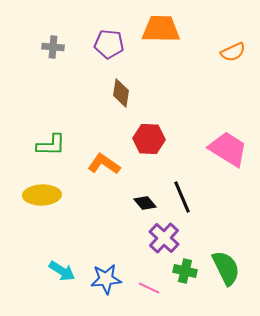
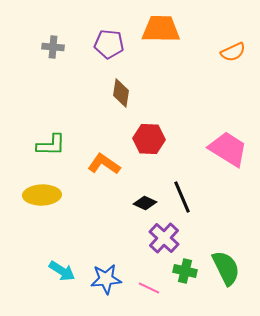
black diamond: rotated 25 degrees counterclockwise
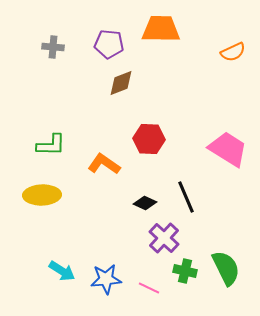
brown diamond: moved 10 px up; rotated 60 degrees clockwise
black line: moved 4 px right
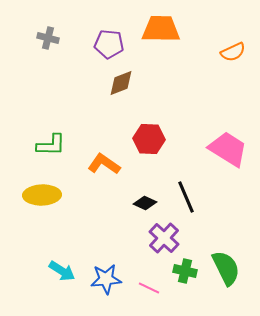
gray cross: moved 5 px left, 9 px up; rotated 10 degrees clockwise
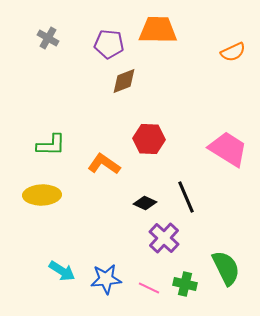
orange trapezoid: moved 3 px left, 1 px down
gray cross: rotated 15 degrees clockwise
brown diamond: moved 3 px right, 2 px up
green cross: moved 13 px down
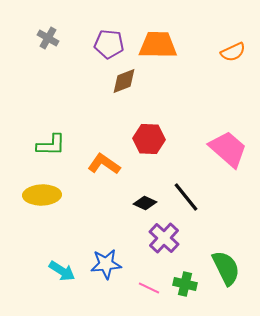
orange trapezoid: moved 15 px down
pink trapezoid: rotated 9 degrees clockwise
black line: rotated 16 degrees counterclockwise
blue star: moved 15 px up
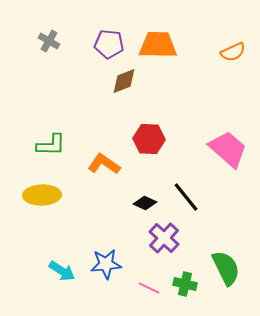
gray cross: moved 1 px right, 3 px down
